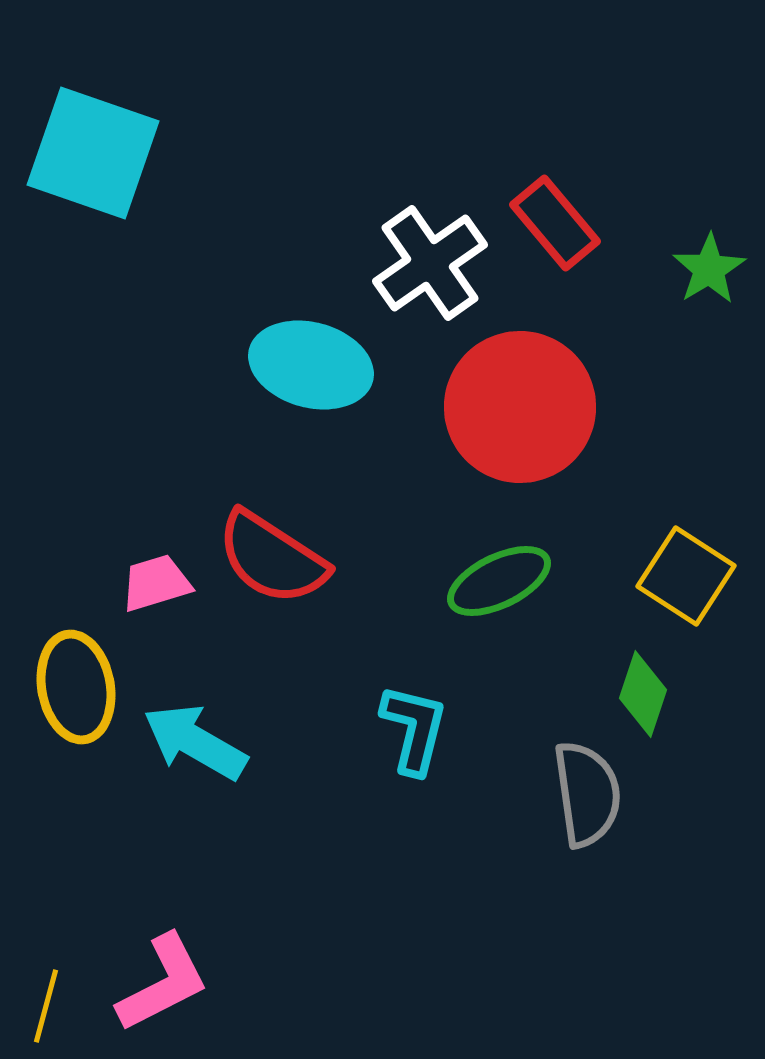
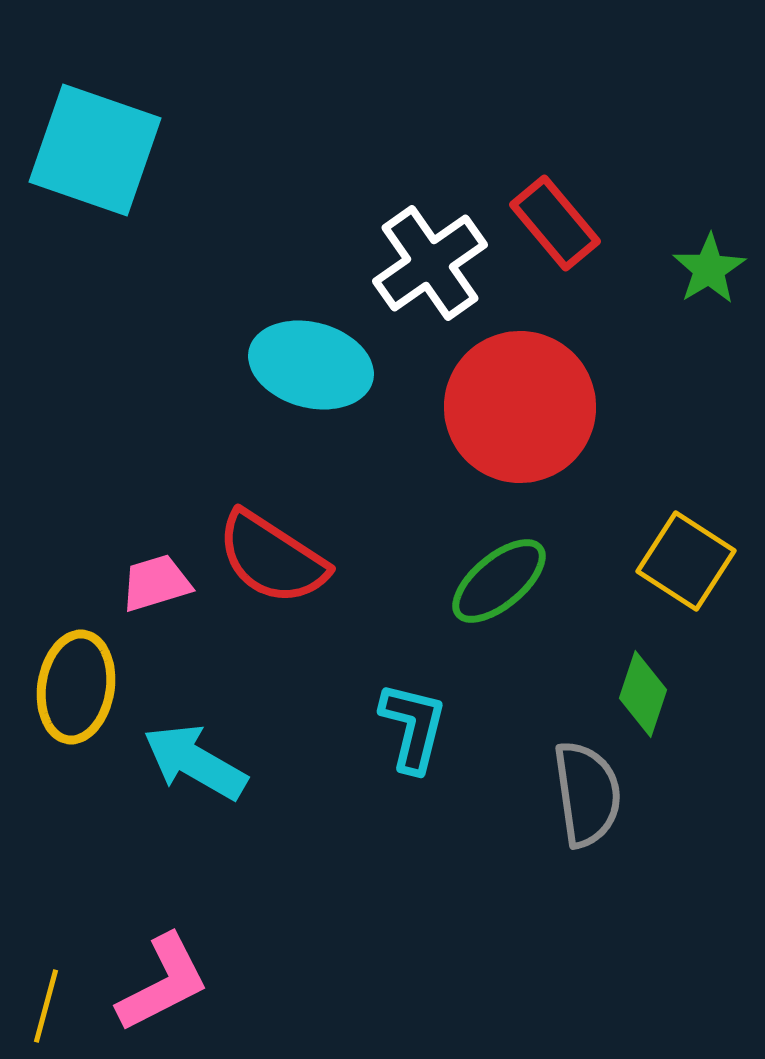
cyan square: moved 2 px right, 3 px up
yellow square: moved 15 px up
green ellipse: rotated 14 degrees counterclockwise
yellow ellipse: rotated 19 degrees clockwise
cyan L-shape: moved 1 px left, 2 px up
cyan arrow: moved 20 px down
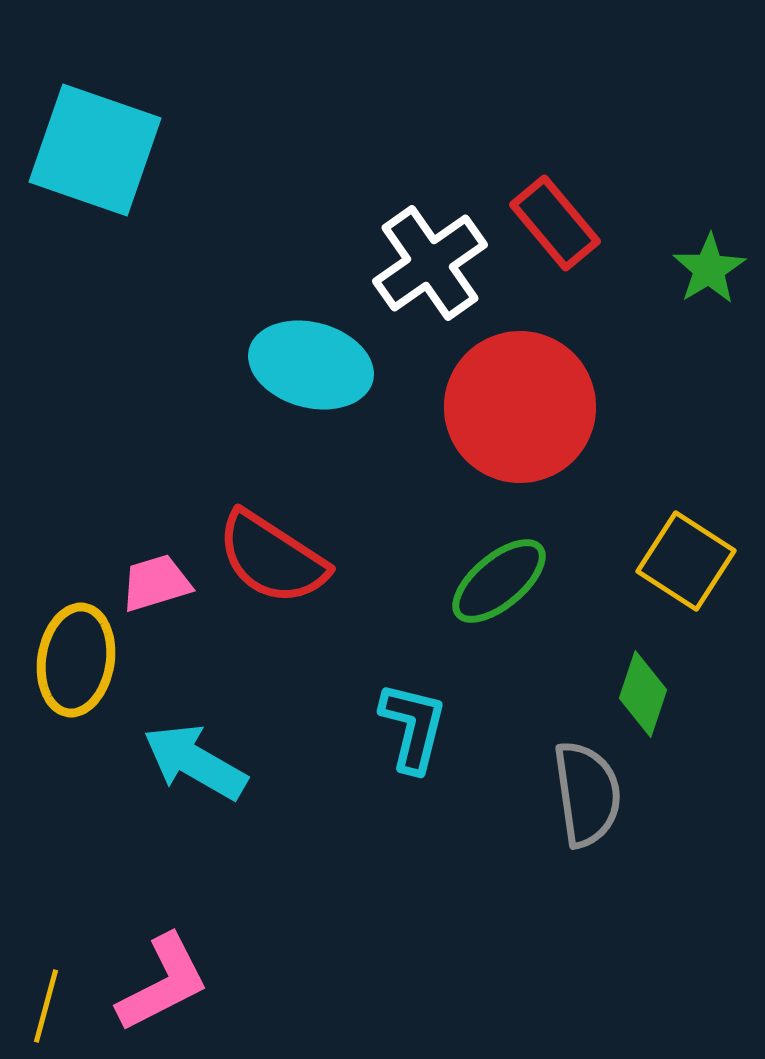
yellow ellipse: moved 27 px up
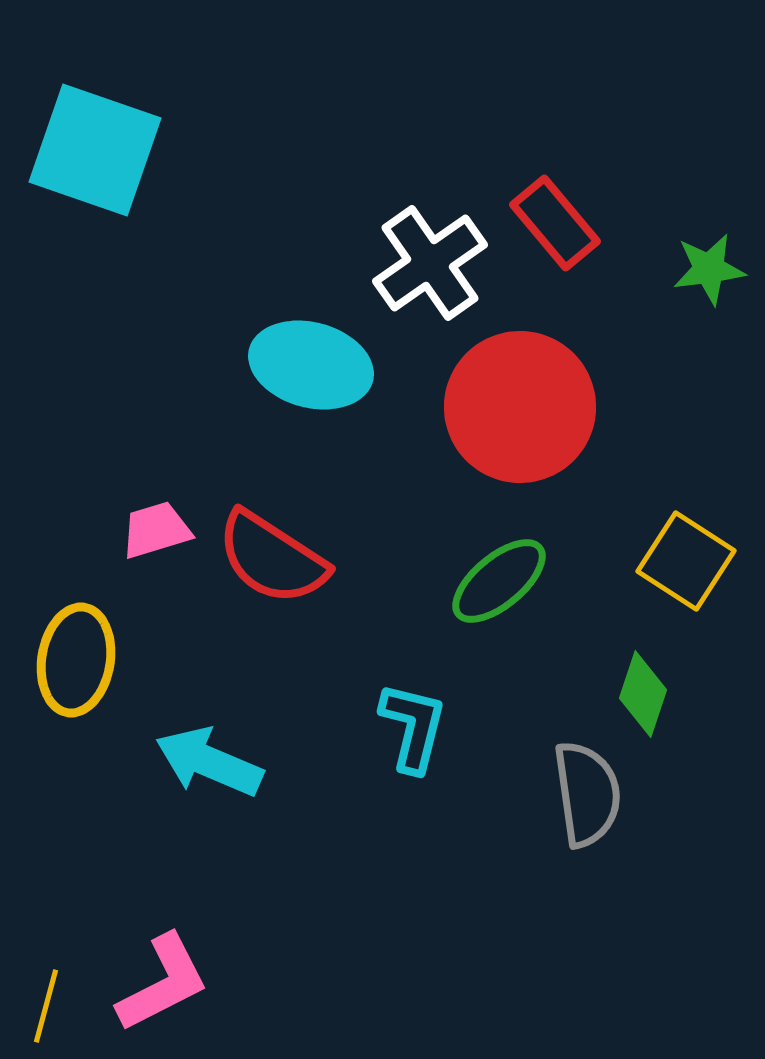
green star: rotated 24 degrees clockwise
pink trapezoid: moved 53 px up
cyan arrow: moved 14 px right; rotated 7 degrees counterclockwise
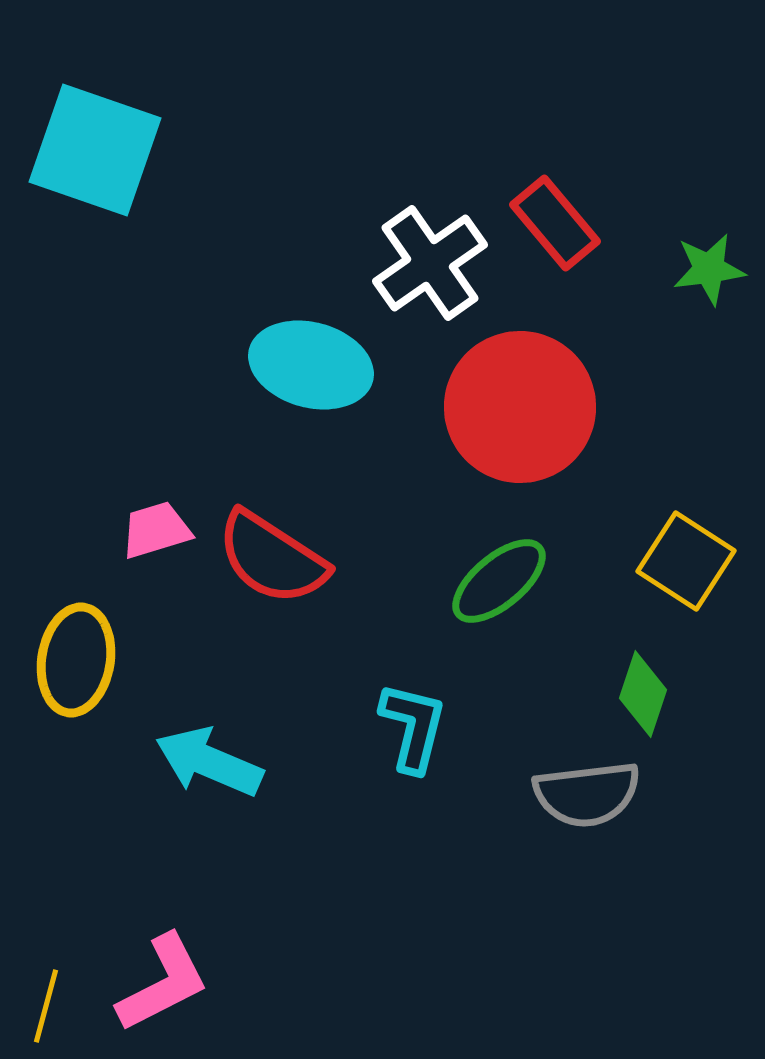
gray semicircle: rotated 91 degrees clockwise
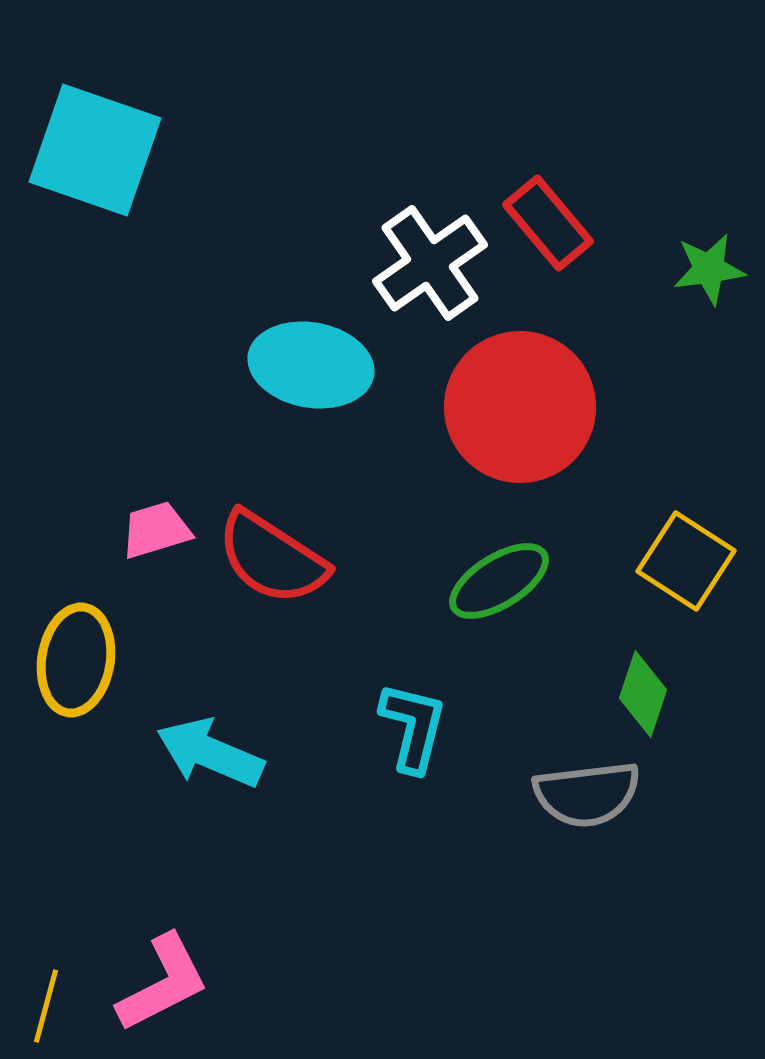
red rectangle: moved 7 px left
cyan ellipse: rotated 5 degrees counterclockwise
green ellipse: rotated 8 degrees clockwise
cyan arrow: moved 1 px right, 9 px up
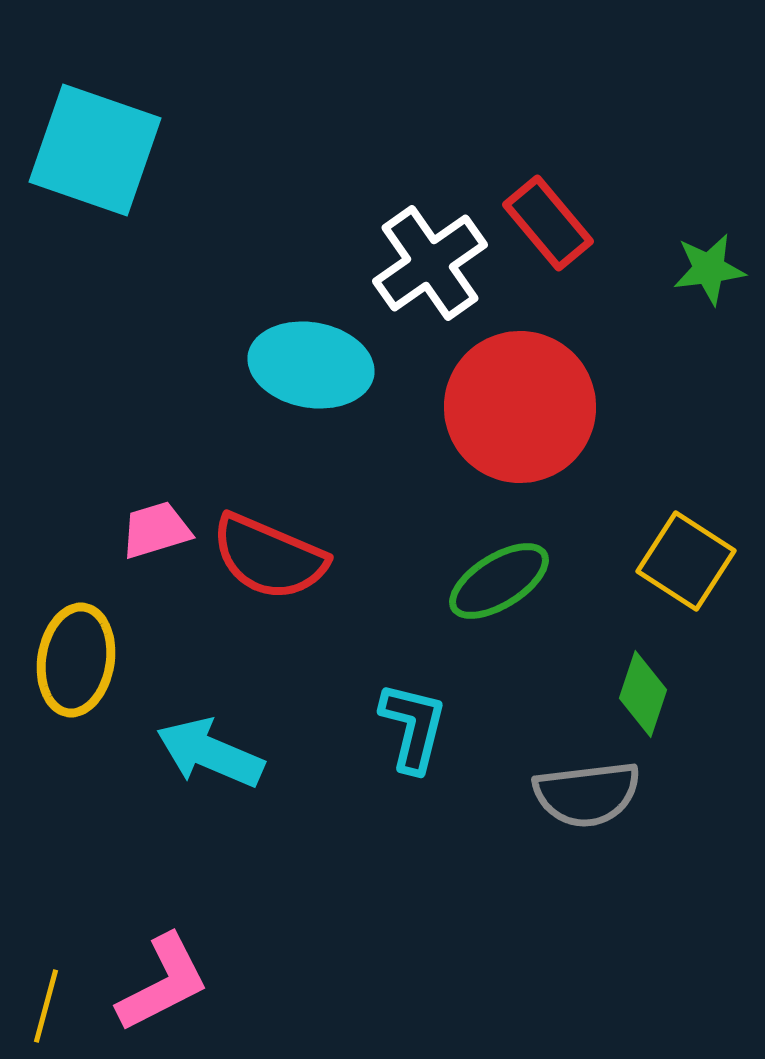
red semicircle: moved 3 px left, 1 px up; rotated 10 degrees counterclockwise
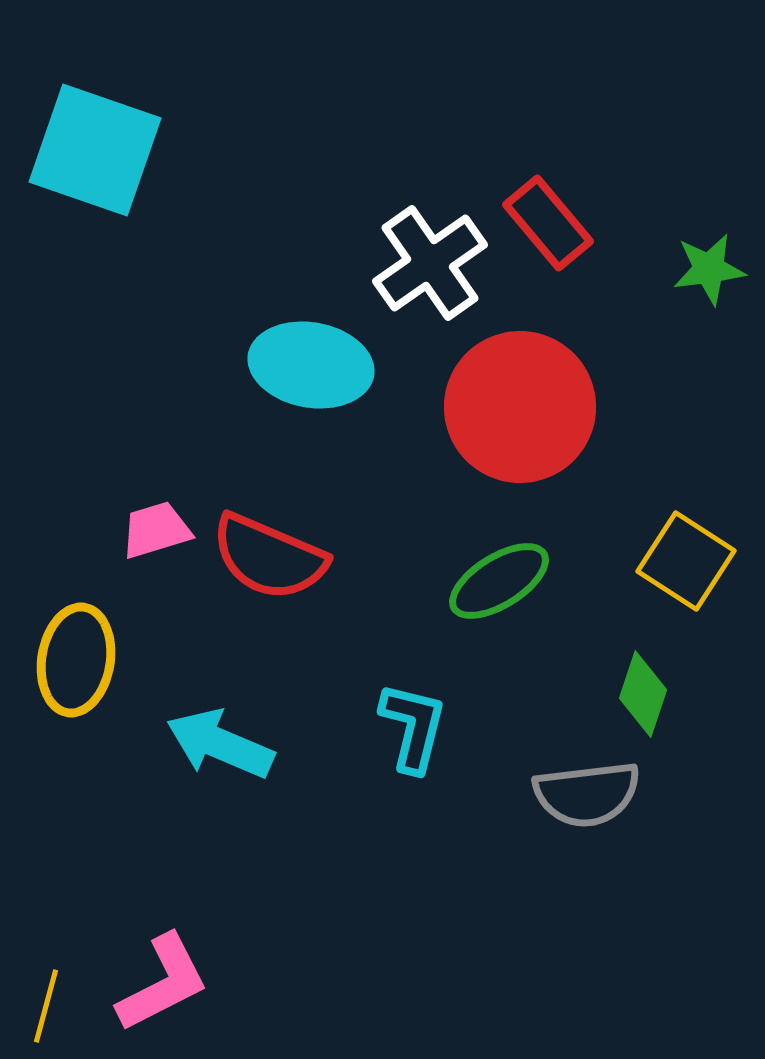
cyan arrow: moved 10 px right, 9 px up
